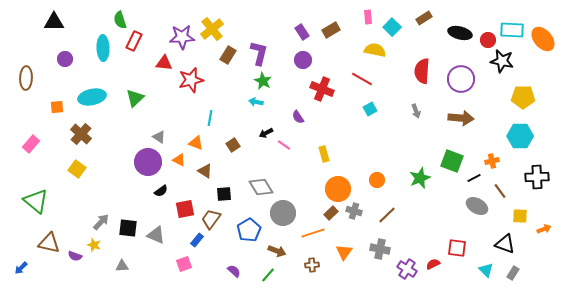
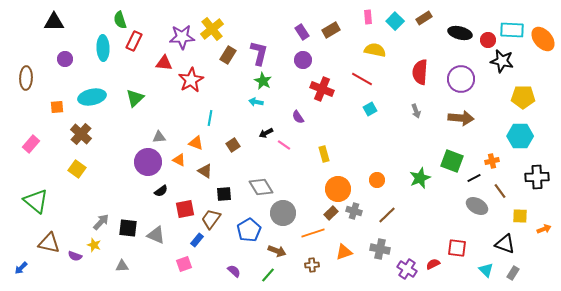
cyan square at (392, 27): moved 3 px right, 6 px up
red semicircle at (422, 71): moved 2 px left, 1 px down
red star at (191, 80): rotated 15 degrees counterclockwise
gray triangle at (159, 137): rotated 40 degrees counterclockwise
orange triangle at (344, 252): rotated 36 degrees clockwise
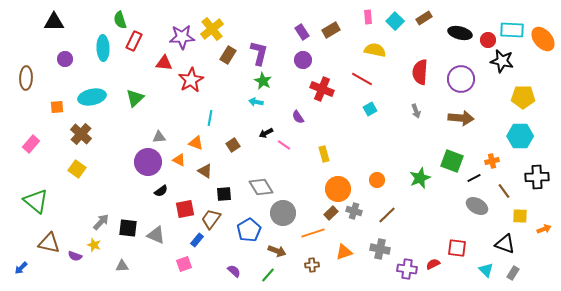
brown line at (500, 191): moved 4 px right
purple cross at (407, 269): rotated 24 degrees counterclockwise
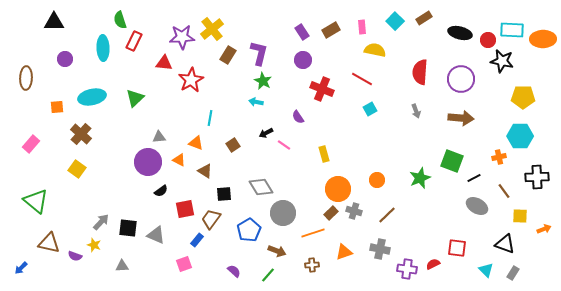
pink rectangle at (368, 17): moved 6 px left, 10 px down
orange ellipse at (543, 39): rotated 50 degrees counterclockwise
orange cross at (492, 161): moved 7 px right, 4 px up
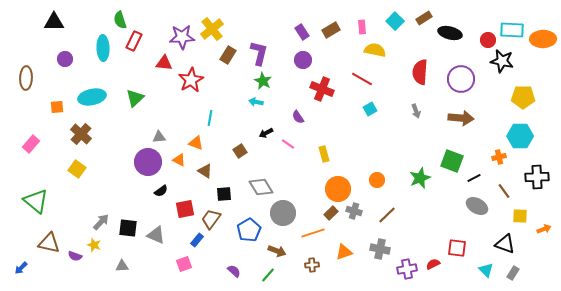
black ellipse at (460, 33): moved 10 px left
brown square at (233, 145): moved 7 px right, 6 px down
pink line at (284, 145): moved 4 px right, 1 px up
purple cross at (407, 269): rotated 18 degrees counterclockwise
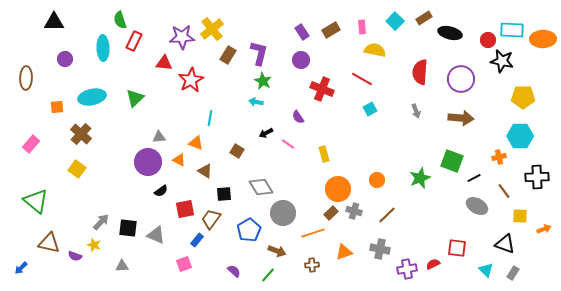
purple circle at (303, 60): moved 2 px left
brown square at (240, 151): moved 3 px left; rotated 24 degrees counterclockwise
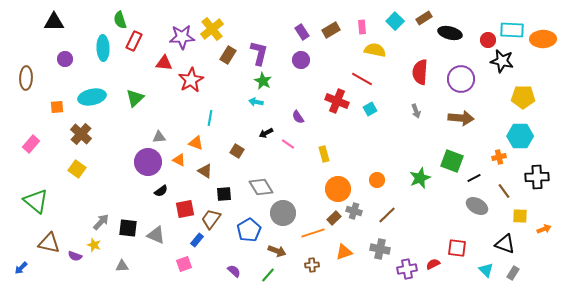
red cross at (322, 89): moved 15 px right, 12 px down
brown rectangle at (331, 213): moved 3 px right, 5 px down
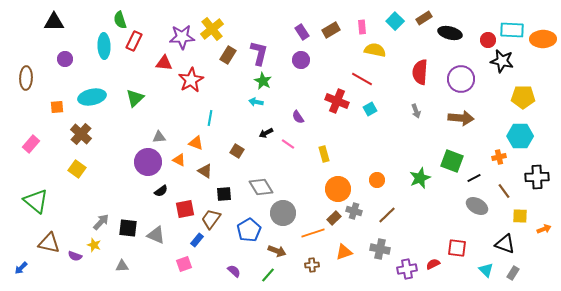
cyan ellipse at (103, 48): moved 1 px right, 2 px up
